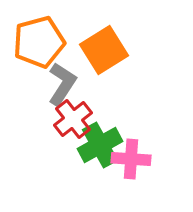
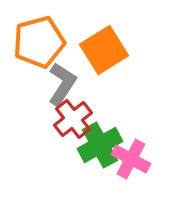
pink cross: rotated 24 degrees clockwise
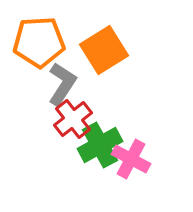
orange pentagon: rotated 12 degrees clockwise
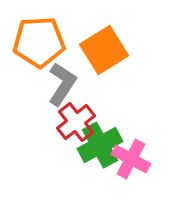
red cross: moved 3 px right, 3 px down
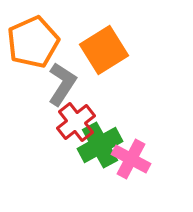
orange pentagon: moved 6 px left; rotated 21 degrees counterclockwise
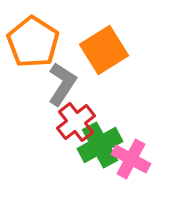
orange pentagon: rotated 15 degrees counterclockwise
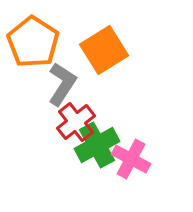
green cross: moved 3 px left
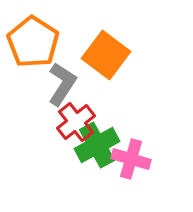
orange square: moved 2 px right, 5 px down; rotated 21 degrees counterclockwise
pink cross: rotated 12 degrees counterclockwise
